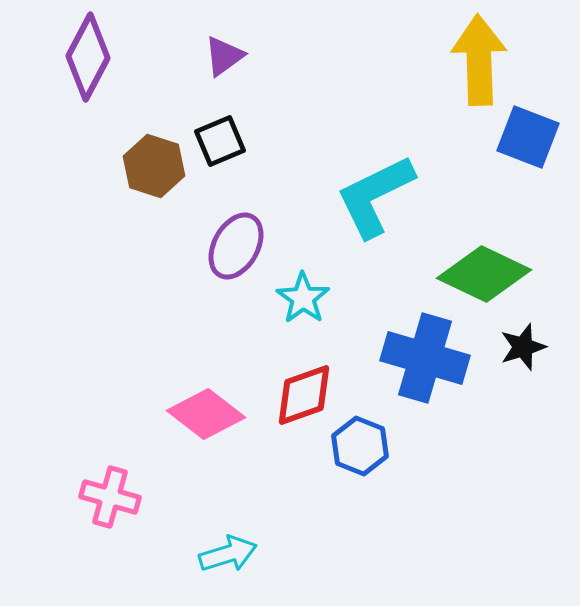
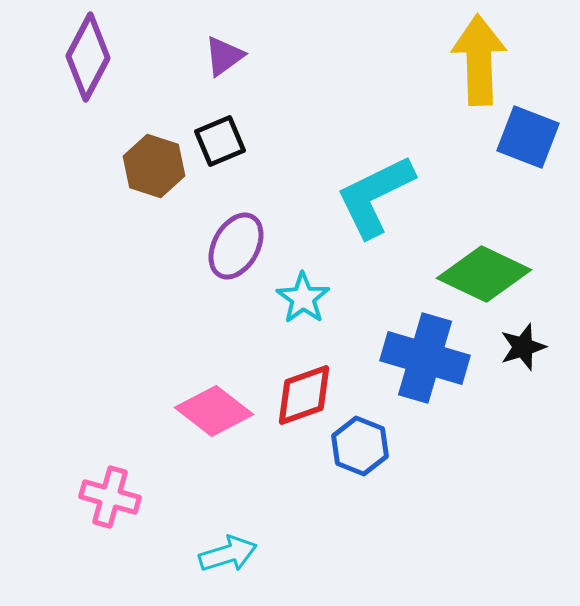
pink diamond: moved 8 px right, 3 px up
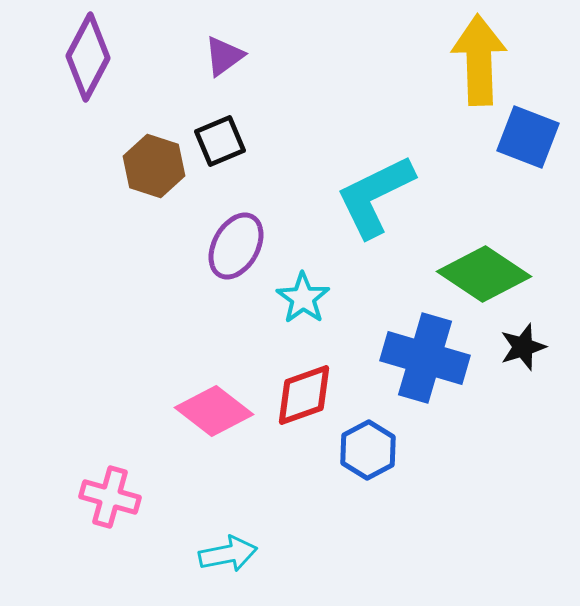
green diamond: rotated 8 degrees clockwise
blue hexagon: moved 8 px right, 4 px down; rotated 10 degrees clockwise
cyan arrow: rotated 6 degrees clockwise
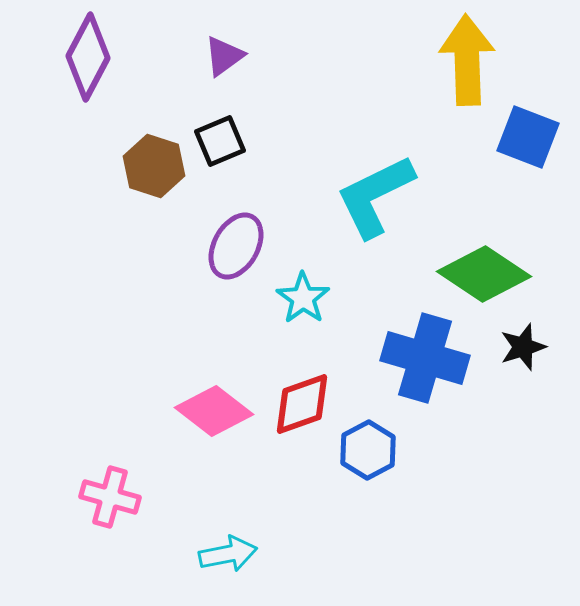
yellow arrow: moved 12 px left
red diamond: moved 2 px left, 9 px down
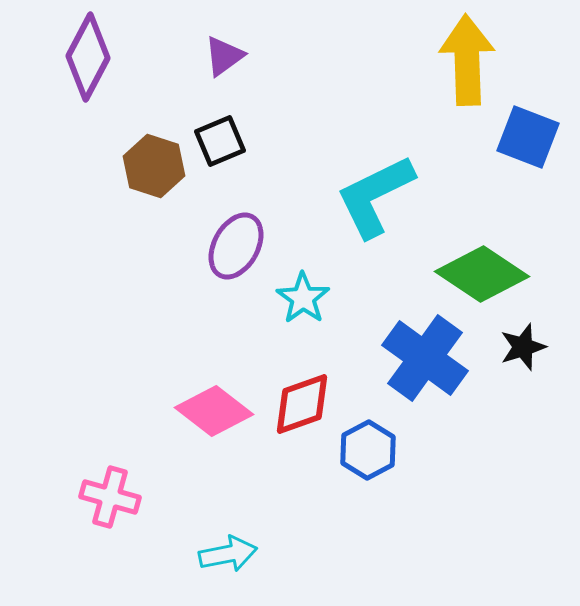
green diamond: moved 2 px left
blue cross: rotated 20 degrees clockwise
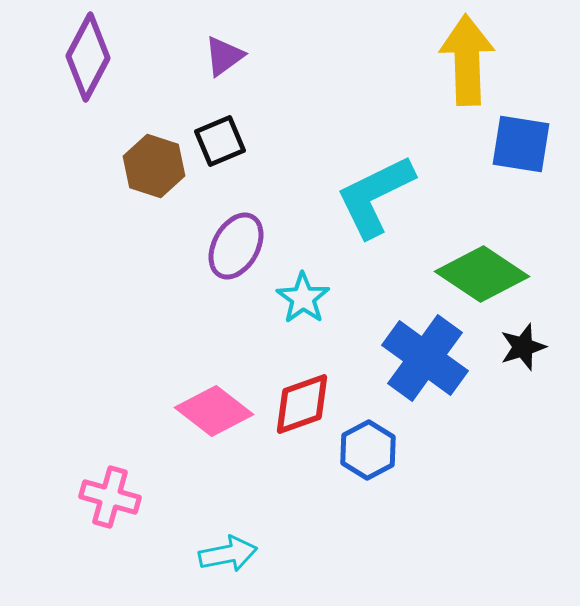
blue square: moved 7 px left, 7 px down; rotated 12 degrees counterclockwise
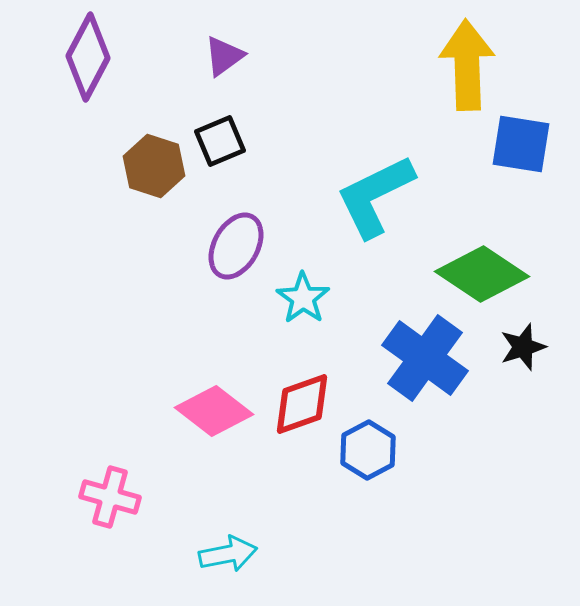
yellow arrow: moved 5 px down
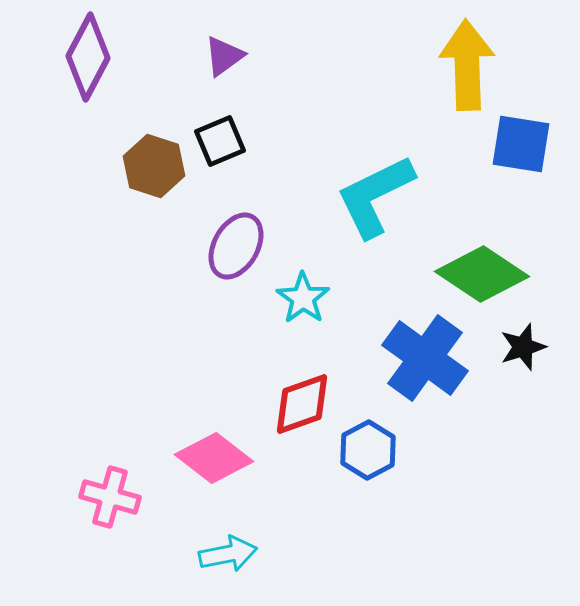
pink diamond: moved 47 px down
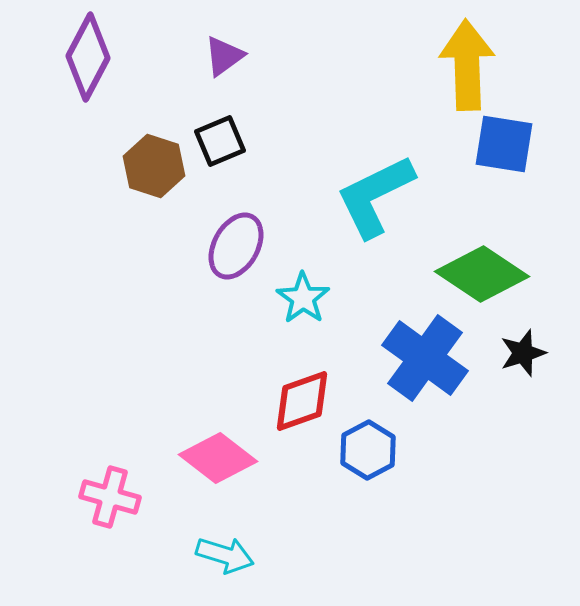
blue square: moved 17 px left
black star: moved 6 px down
red diamond: moved 3 px up
pink diamond: moved 4 px right
cyan arrow: moved 3 px left, 1 px down; rotated 28 degrees clockwise
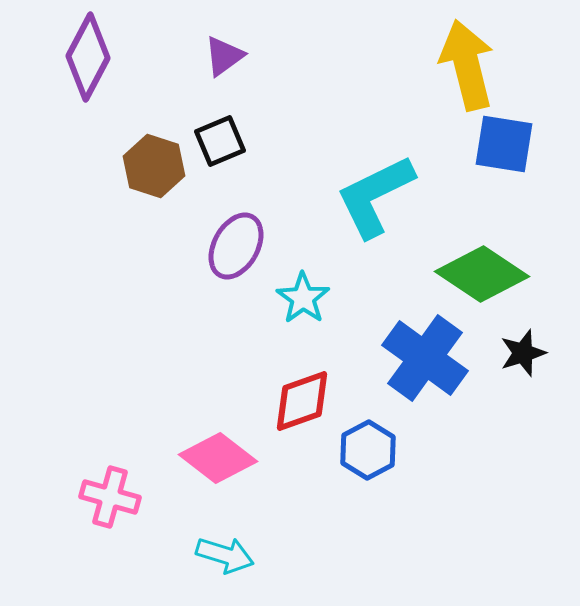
yellow arrow: rotated 12 degrees counterclockwise
